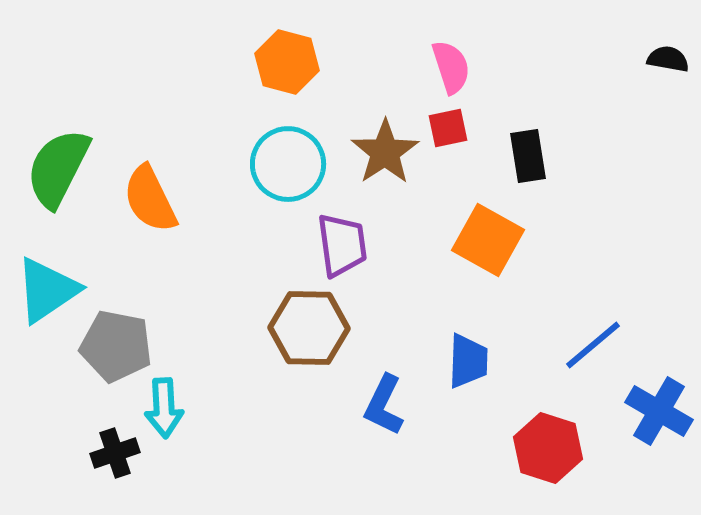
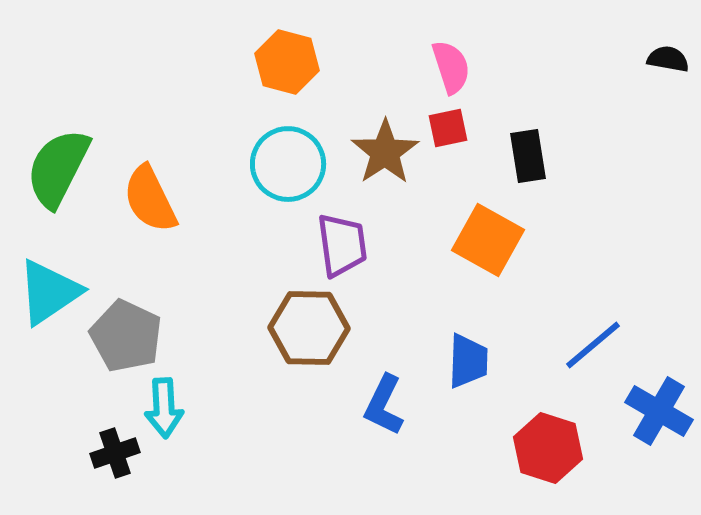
cyan triangle: moved 2 px right, 2 px down
gray pentagon: moved 10 px right, 10 px up; rotated 14 degrees clockwise
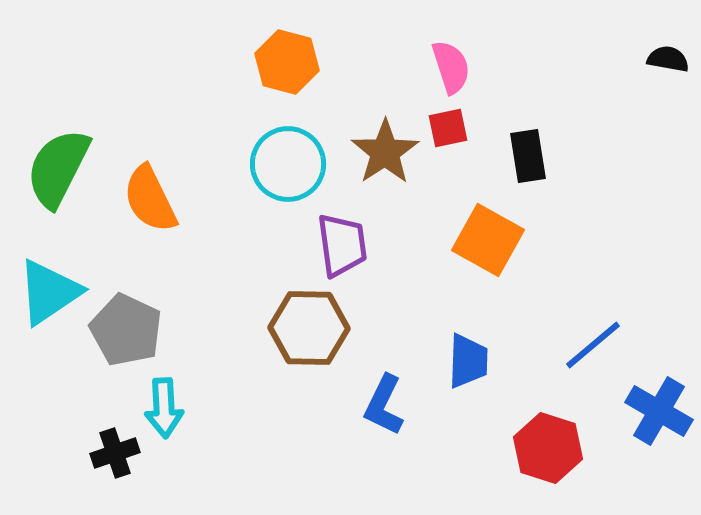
gray pentagon: moved 6 px up
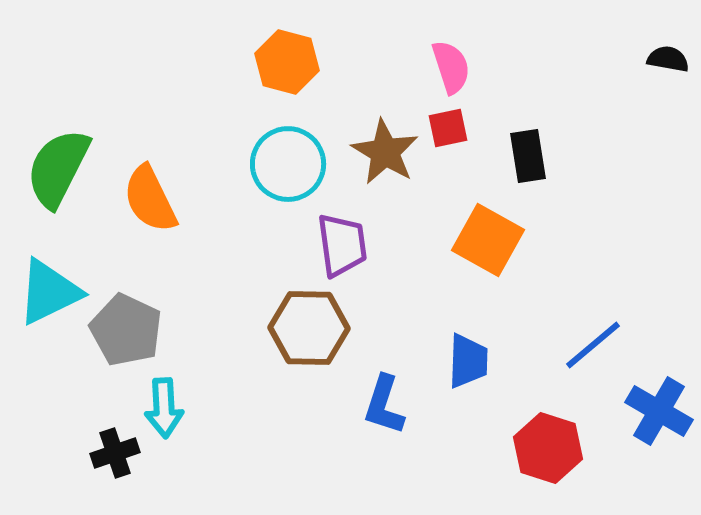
brown star: rotated 8 degrees counterclockwise
cyan triangle: rotated 8 degrees clockwise
blue L-shape: rotated 8 degrees counterclockwise
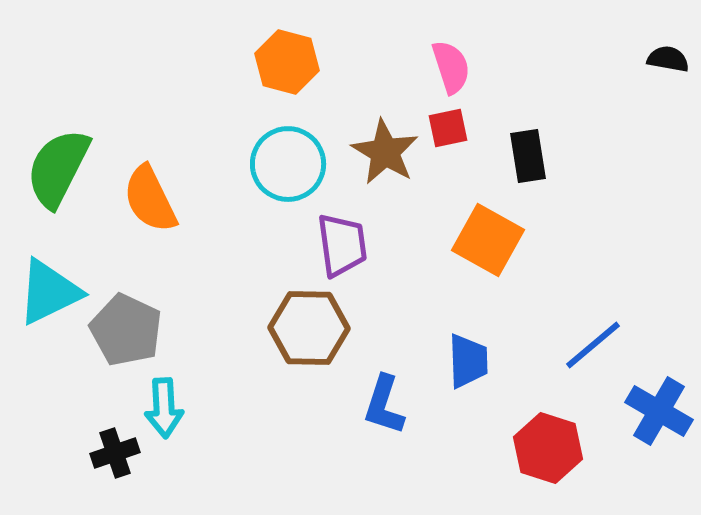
blue trapezoid: rotated 4 degrees counterclockwise
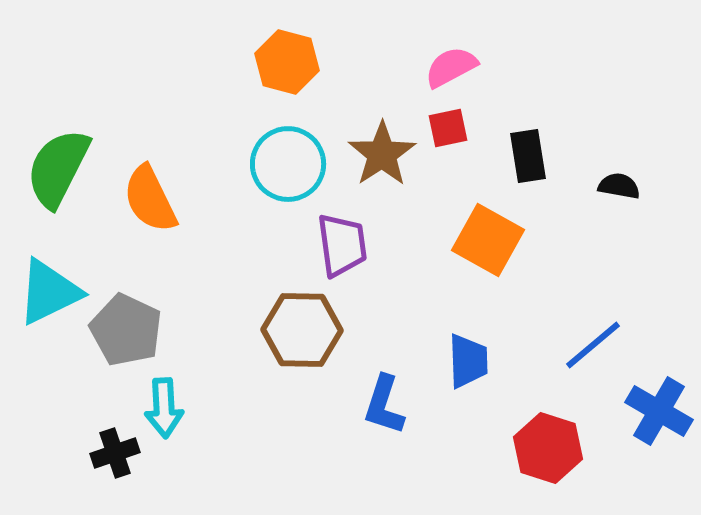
black semicircle: moved 49 px left, 127 px down
pink semicircle: rotated 100 degrees counterclockwise
brown star: moved 3 px left, 2 px down; rotated 8 degrees clockwise
brown hexagon: moved 7 px left, 2 px down
